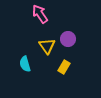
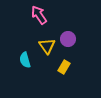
pink arrow: moved 1 px left, 1 px down
cyan semicircle: moved 4 px up
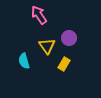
purple circle: moved 1 px right, 1 px up
cyan semicircle: moved 1 px left, 1 px down
yellow rectangle: moved 3 px up
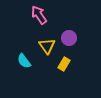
cyan semicircle: rotated 21 degrees counterclockwise
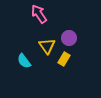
pink arrow: moved 1 px up
yellow rectangle: moved 5 px up
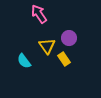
yellow rectangle: rotated 64 degrees counterclockwise
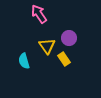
cyan semicircle: rotated 21 degrees clockwise
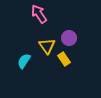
cyan semicircle: rotated 49 degrees clockwise
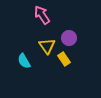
pink arrow: moved 3 px right, 1 px down
cyan semicircle: rotated 63 degrees counterclockwise
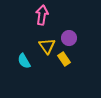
pink arrow: rotated 42 degrees clockwise
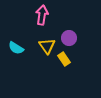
cyan semicircle: moved 8 px left, 13 px up; rotated 28 degrees counterclockwise
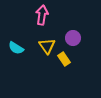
purple circle: moved 4 px right
